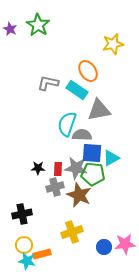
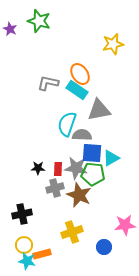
green star: moved 1 px right, 4 px up; rotated 15 degrees counterclockwise
orange ellipse: moved 8 px left, 3 px down
gray cross: moved 1 px down
pink star: moved 19 px up
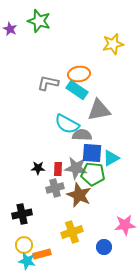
orange ellipse: moved 1 px left; rotated 65 degrees counterclockwise
cyan semicircle: rotated 80 degrees counterclockwise
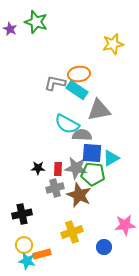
green star: moved 3 px left, 1 px down
gray L-shape: moved 7 px right
